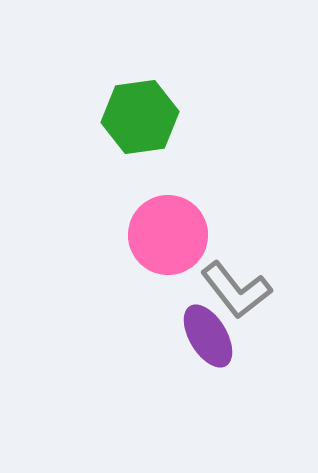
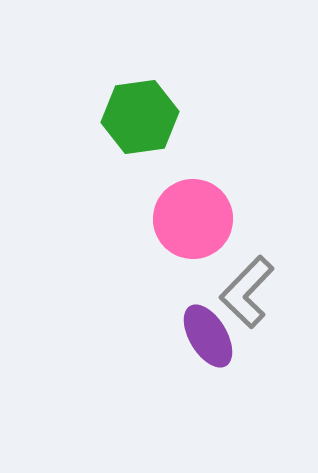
pink circle: moved 25 px right, 16 px up
gray L-shape: moved 11 px right, 2 px down; rotated 82 degrees clockwise
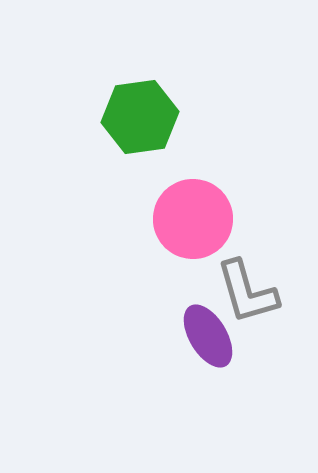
gray L-shape: rotated 60 degrees counterclockwise
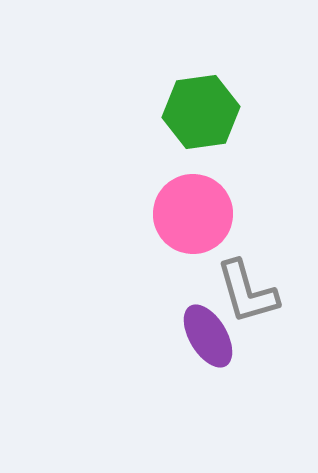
green hexagon: moved 61 px right, 5 px up
pink circle: moved 5 px up
